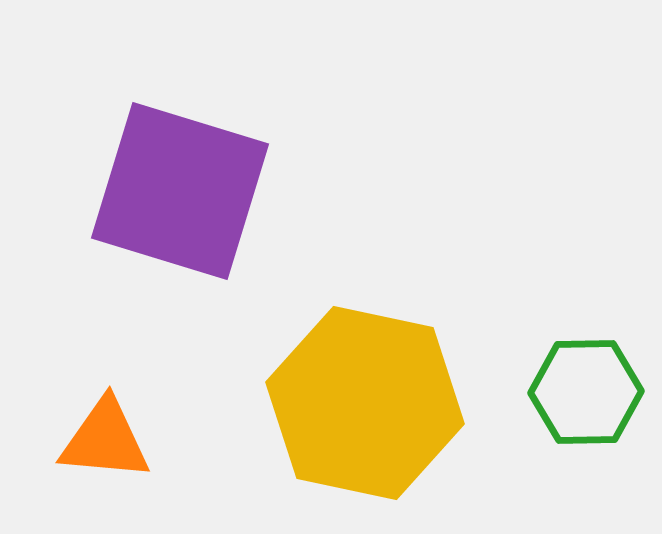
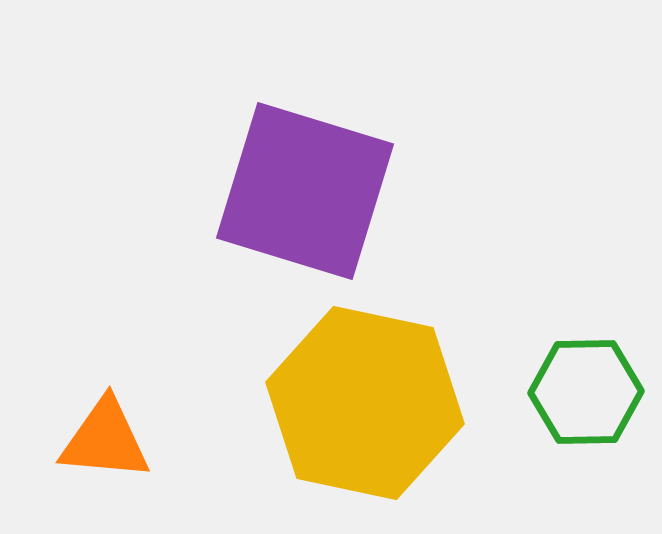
purple square: moved 125 px right
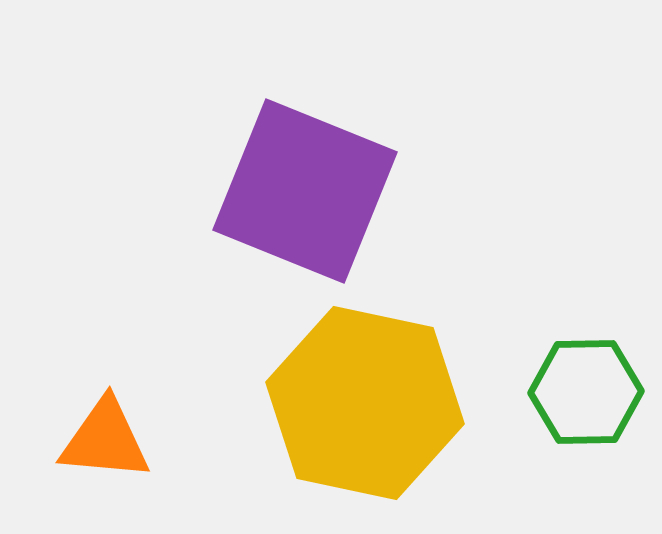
purple square: rotated 5 degrees clockwise
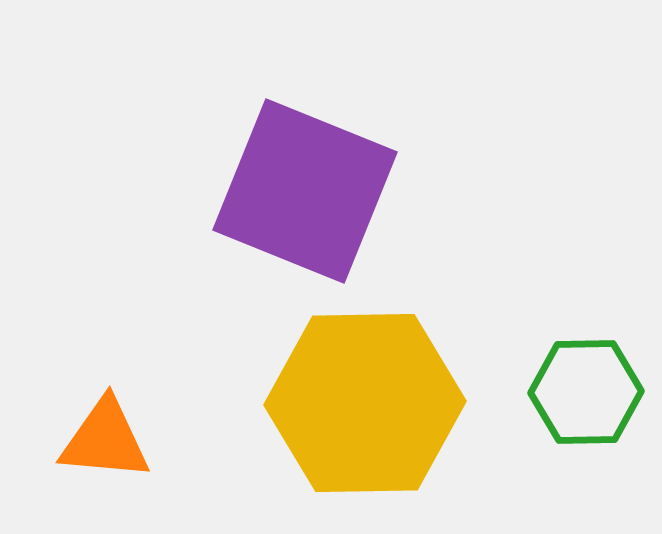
yellow hexagon: rotated 13 degrees counterclockwise
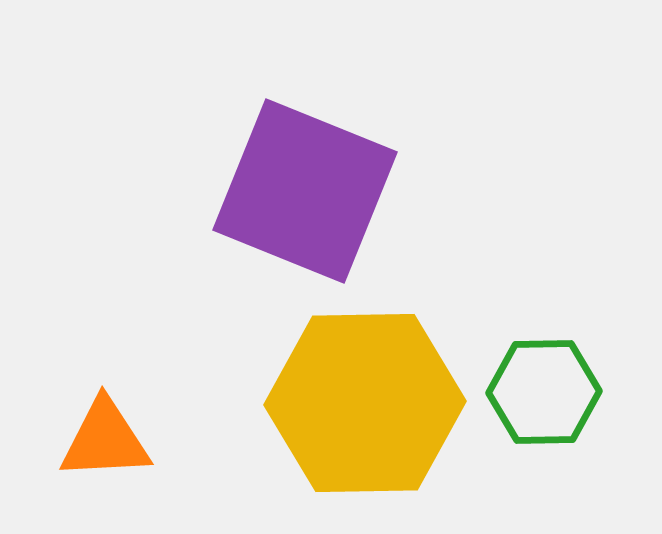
green hexagon: moved 42 px left
orange triangle: rotated 8 degrees counterclockwise
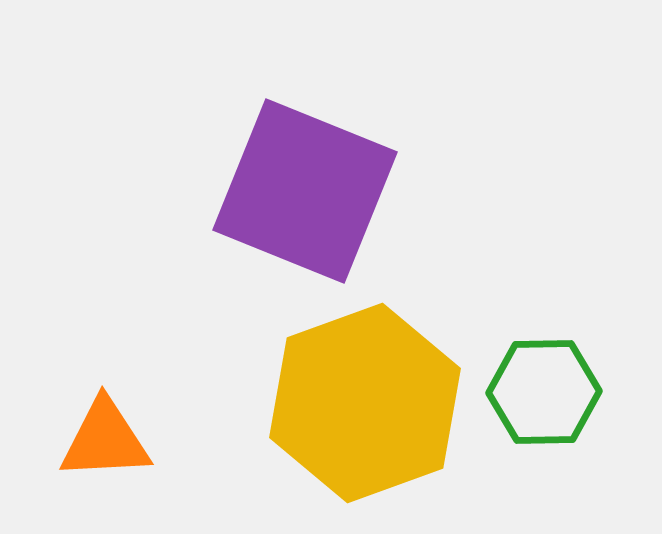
yellow hexagon: rotated 19 degrees counterclockwise
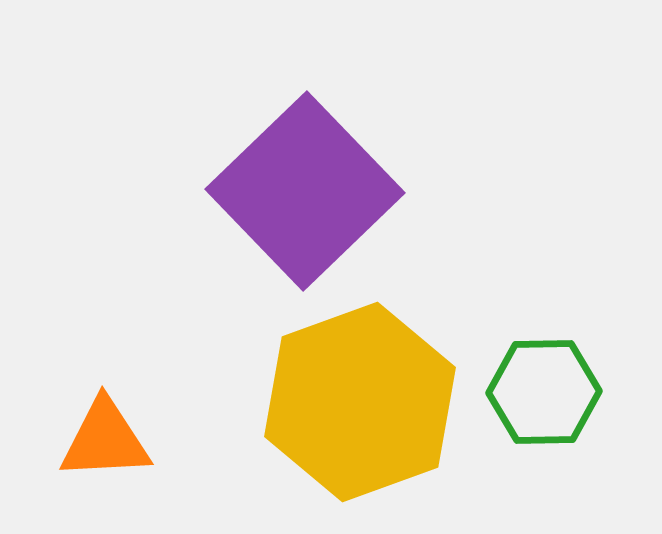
purple square: rotated 24 degrees clockwise
yellow hexagon: moved 5 px left, 1 px up
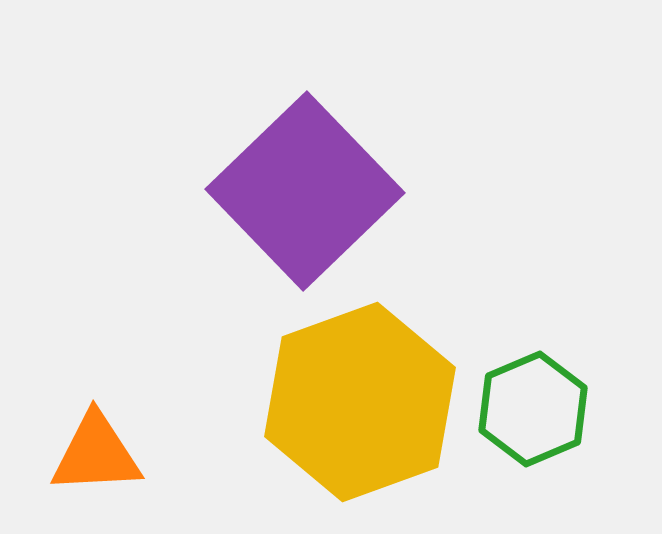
green hexagon: moved 11 px left, 17 px down; rotated 22 degrees counterclockwise
orange triangle: moved 9 px left, 14 px down
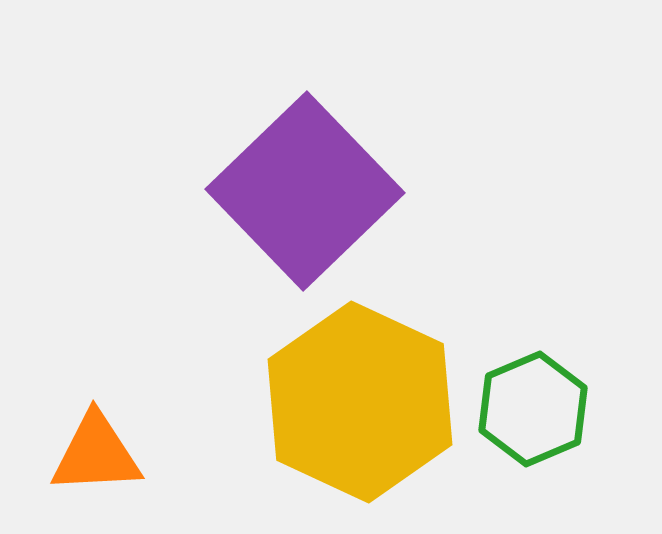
yellow hexagon: rotated 15 degrees counterclockwise
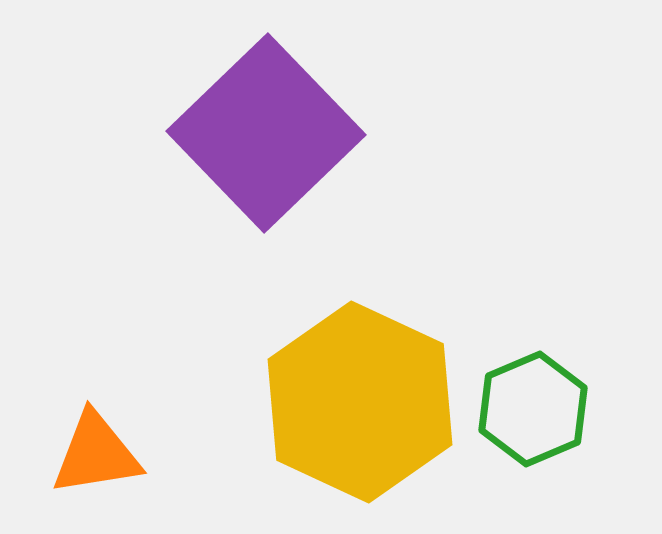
purple square: moved 39 px left, 58 px up
orange triangle: rotated 6 degrees counterclockwise
